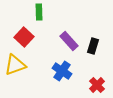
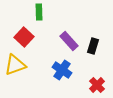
blue cross: moved 1 px up
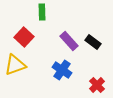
green rectangle: moved 3 px right
black rectangle: moved 4 px up; rotated 70 degrees counterclockwise
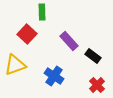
red square: moved 3 px right, 3 px up
black rectangle: moved 14 px down
blue cross: moved 8 px left, 6 px down
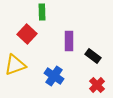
purple rectangle: rotated 42 degrees clockwise
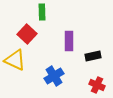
black rectangle: rotated 49 degrees counterclockwise
yellow triangle: moved 5 px up; rotated 45 degrees clockwise
blue cross: rotated 24 degrees clockwise
red cross: rotated 21 degrees counterclockwise
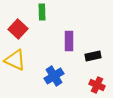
red square: moved 9 px left, 5 px up
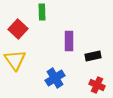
yellow triangle: rotated 30 degrees clockwise
blue cross: moved 1 px right, 2 px down
